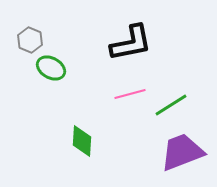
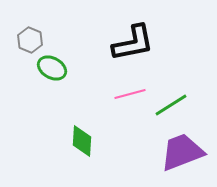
black L-shape: moved 2 px right
green ellipse: moved 1 px right
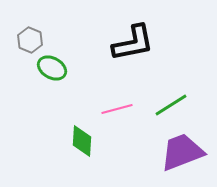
pink line: moved 13 px left, 15 px down
